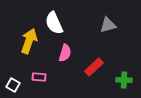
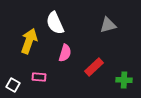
white semicircle: moved 1 px right
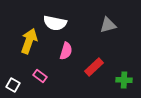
white semicircle: rotated 55 degrees counterclockwise
pink semicircle: moved 1 px right, 2 px up
pink rectangle: moved 1 px right, 1 px up; rotated 32 degrees clockwise
